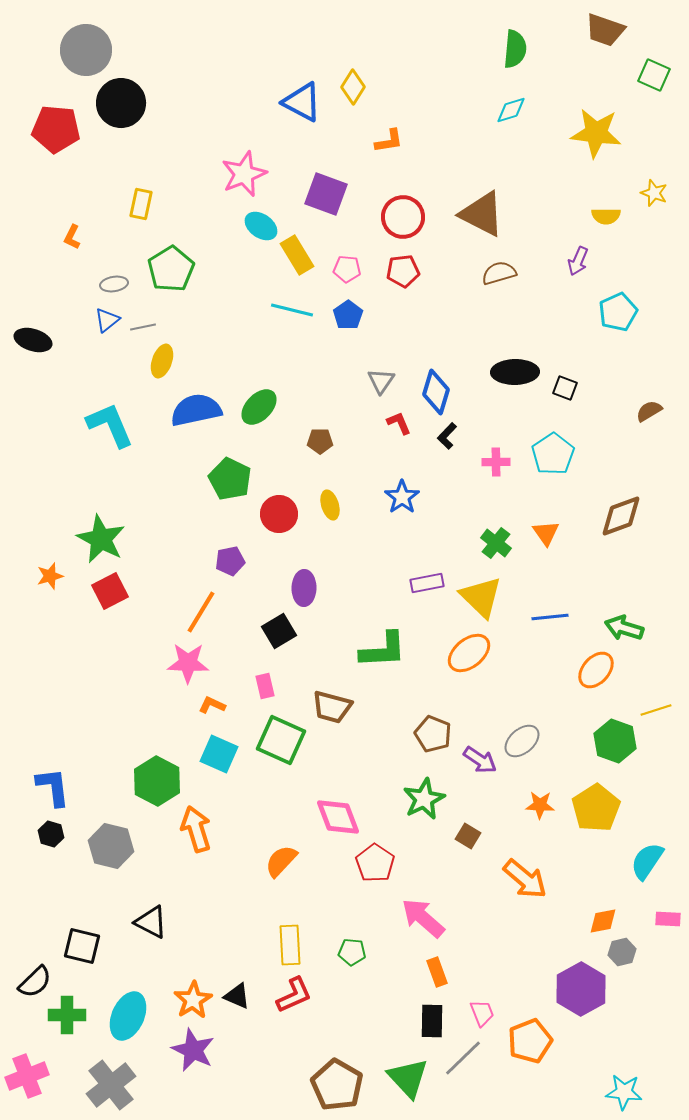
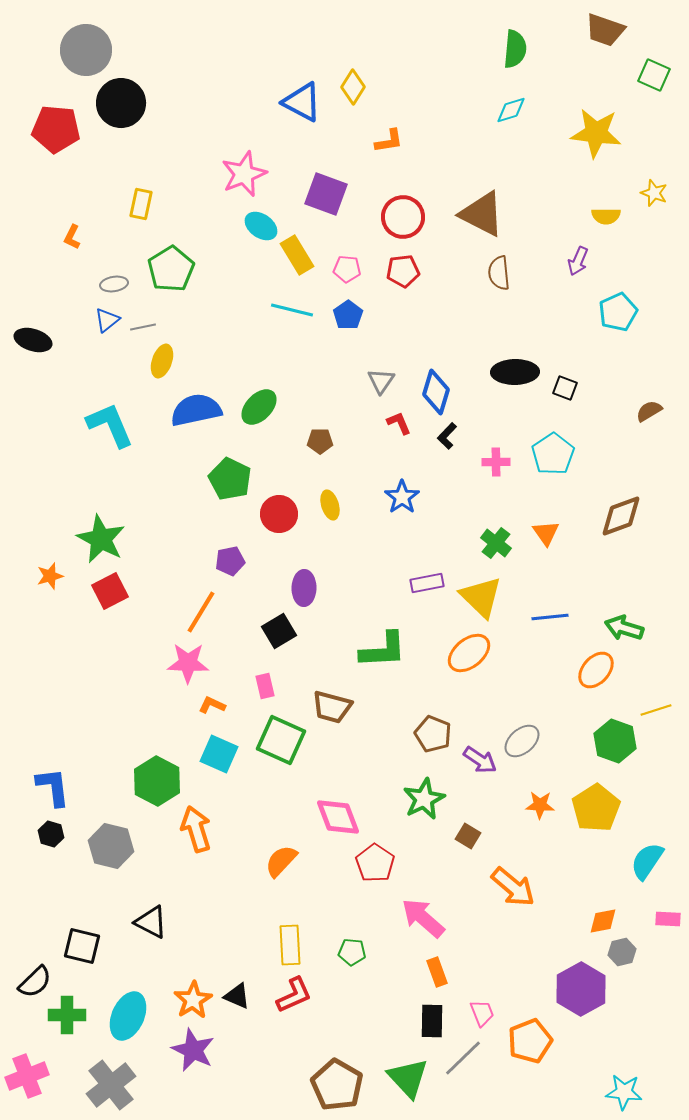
brown semicircle at (499, 273): rotated 80 degrees counterclockwise
orange arrow at (525, 879): moved 12 px left, 8 px down
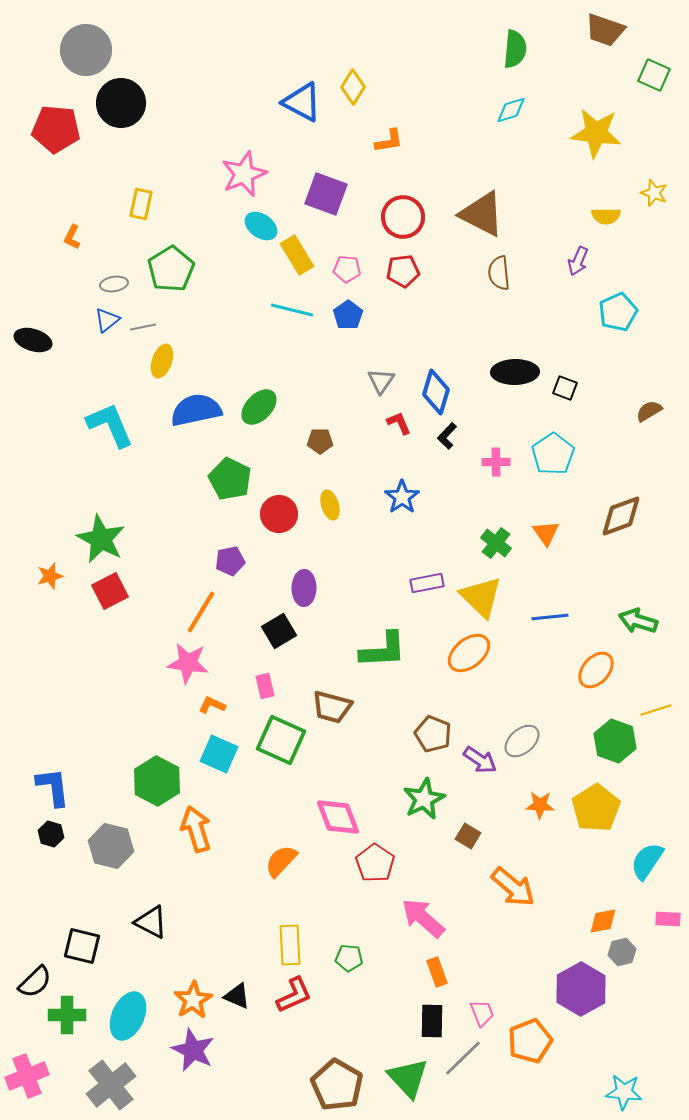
green arrow at (624, 628): moved 14 px right, 7 px up
pink star at (188, 663): rotated 6 degrees clockwise
green pentagon at (352, 952): moved 3 px left, 6 px down
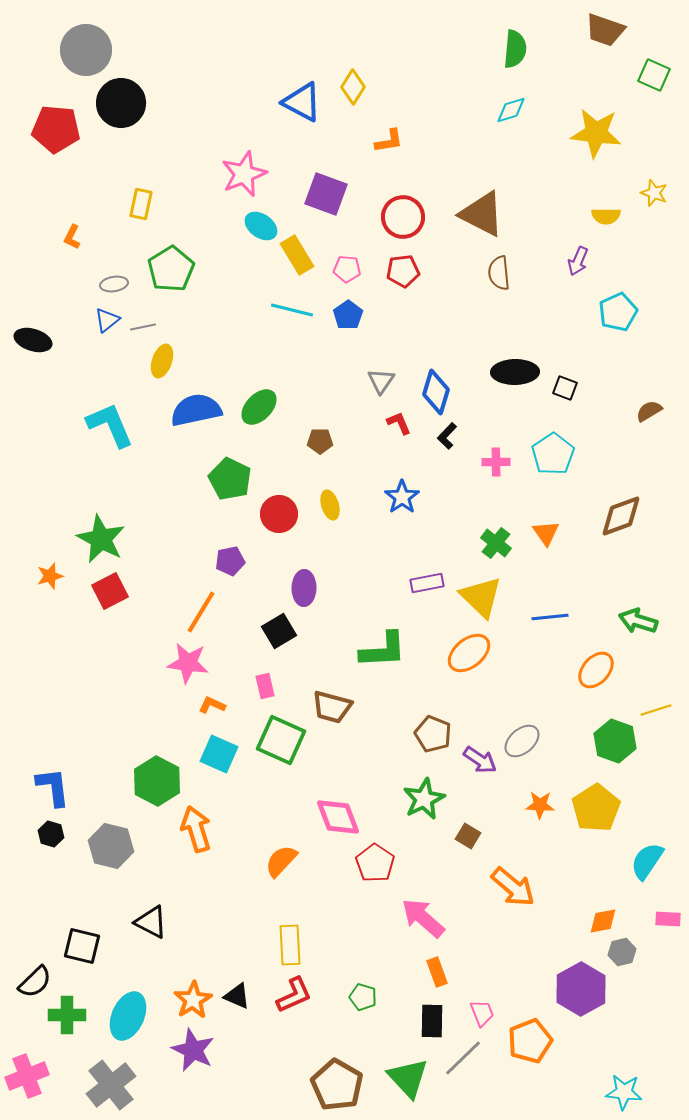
green pentagon at (349, 958): moved 14 px right, 39 px down; rotated 12 degrees clockwise
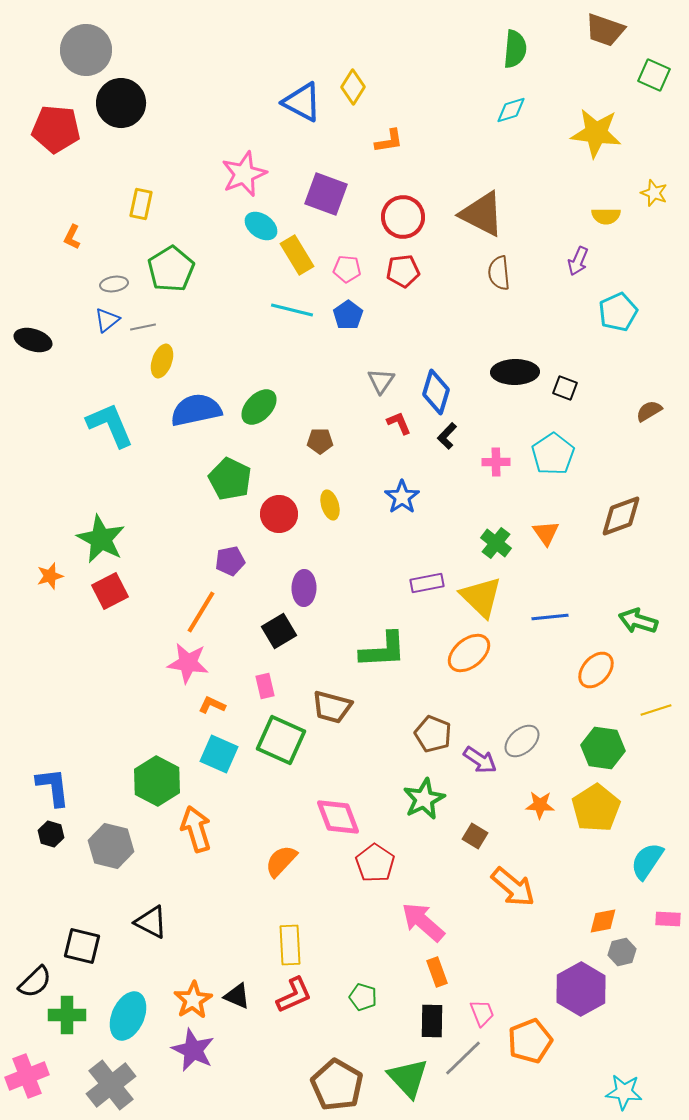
green hexagon at (615, 741): moved 12 px left, 7 px down; rotated 12 degrees counterclockwise
brown square at (468, 836): moved 7 px right
pink arrow at (423, 918): moved 4 px down
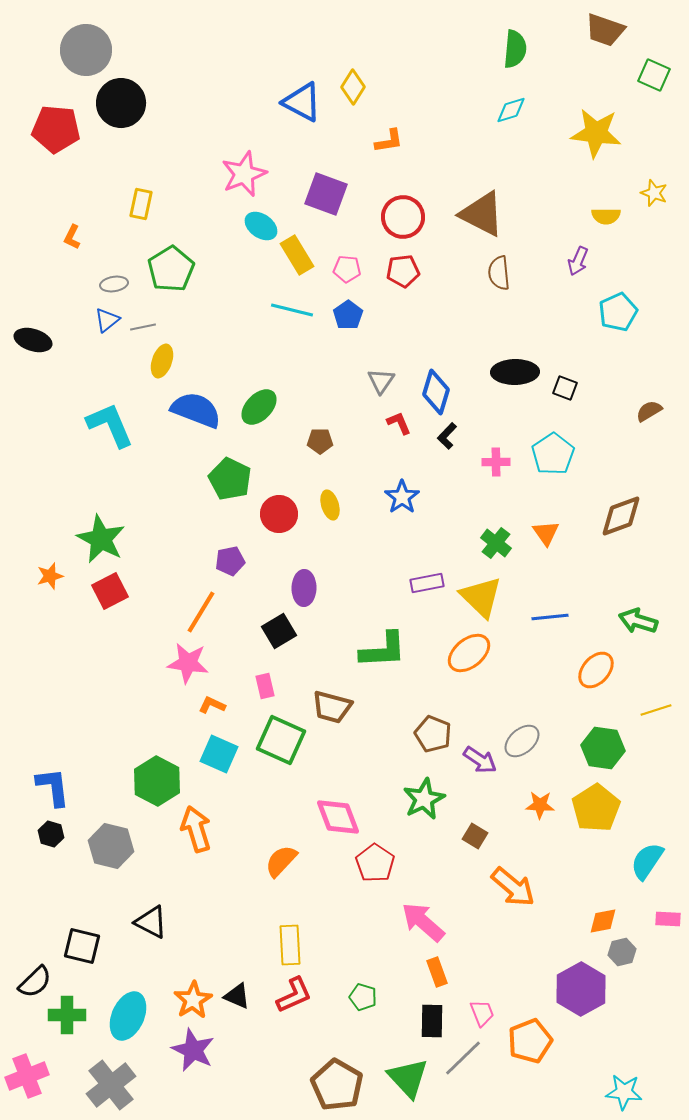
blue semicircle at (196, 410): rotated 33 degrees clockwise
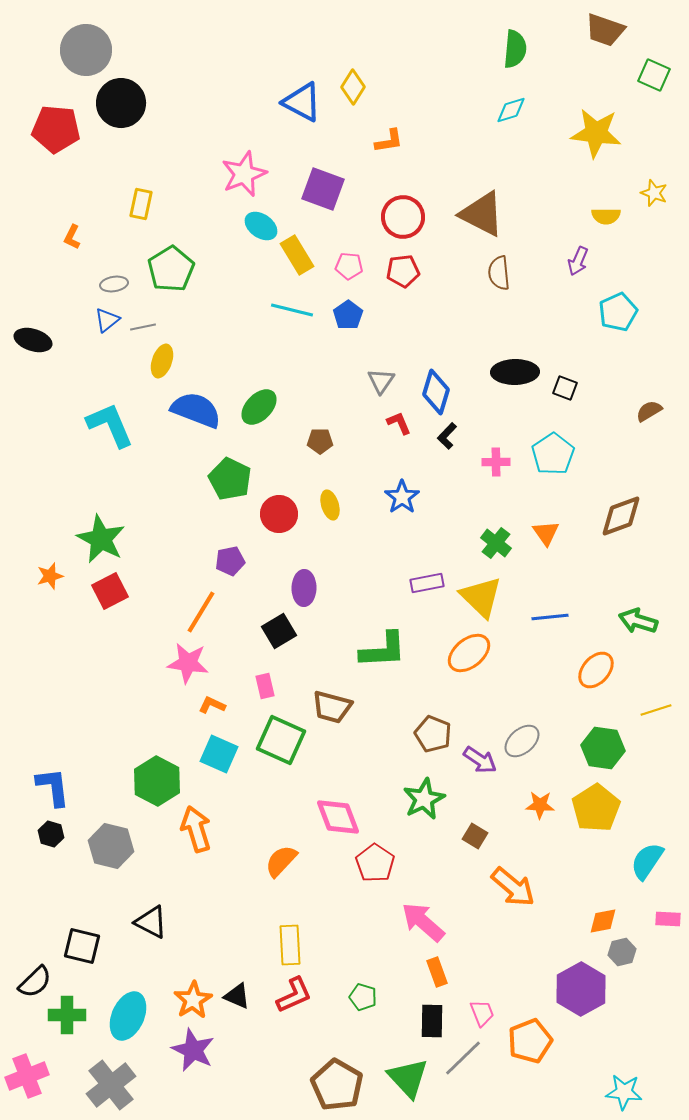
purple square at (326, 194): moved 3 px left, 5 px up
pink pentagon at (347, 269): moved 2 px right, 3 px up
